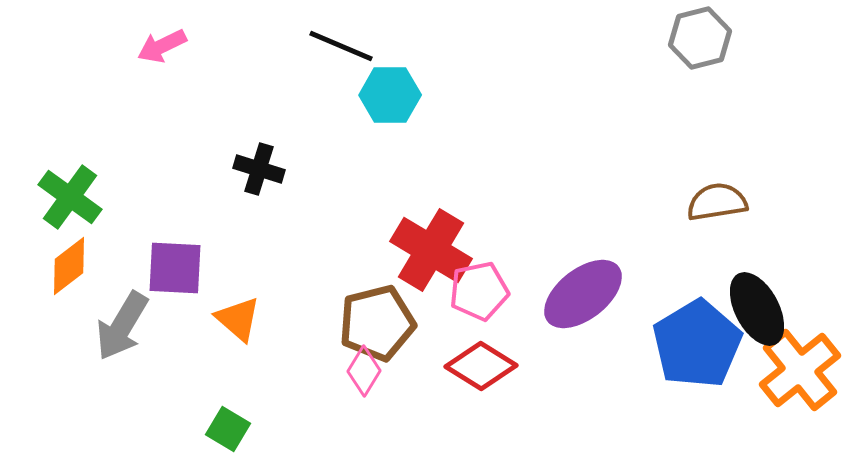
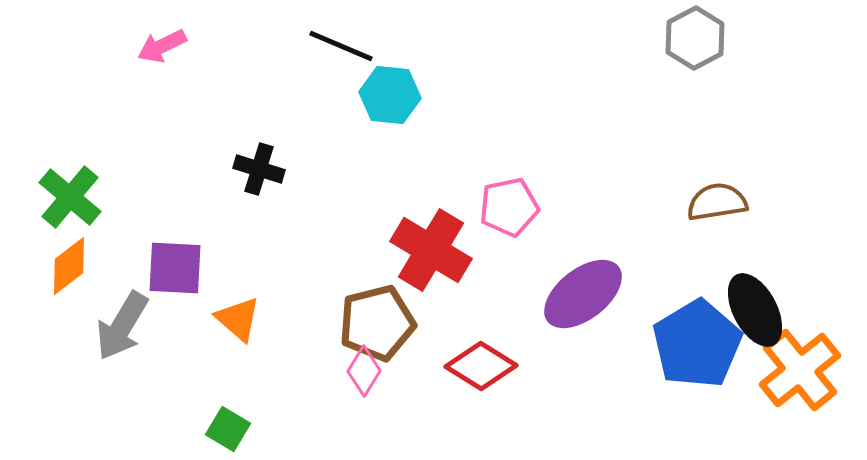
gray hexagon: moved 5 px left; rotated 14 degrees counterclockwise
cyan hexagon: rotated 6 degrees clockwise
green cross: rotated 4 degrees clockwise
pink pentagon: moved 30 px right, 84 px up
black ellipse: moved 2 px left, 1 px down
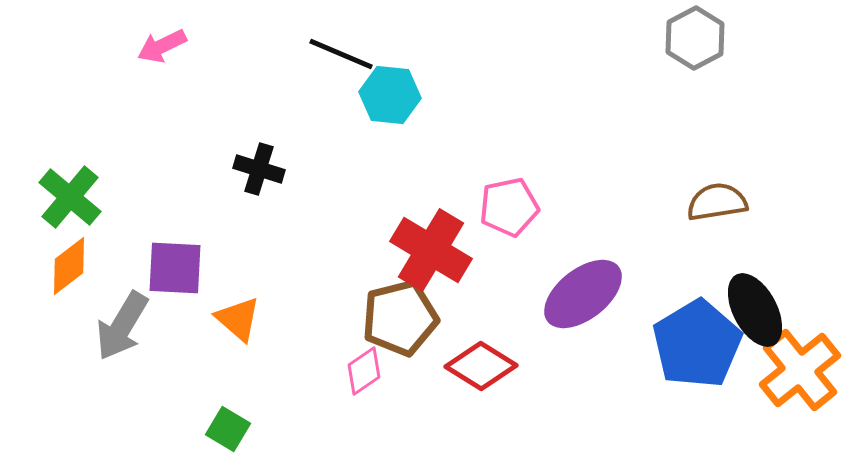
black line: moved 8 px down
brown pentagon: moved 23 px right, 5 px up
pink diamond: rotated 24 degrees clockwise
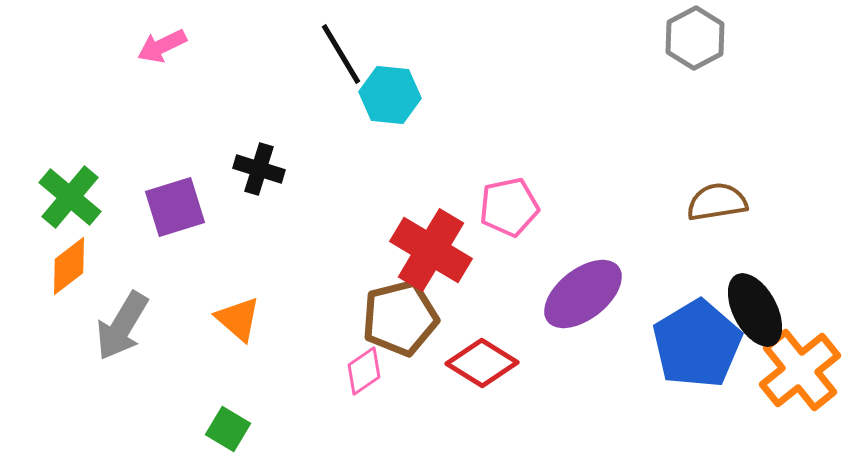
black line: rotated 36 degrees clockwise
purple square: moved 61 px up; rotated 20 degrees counterclockwise
red diamond: moved 1 px right, 3 px up
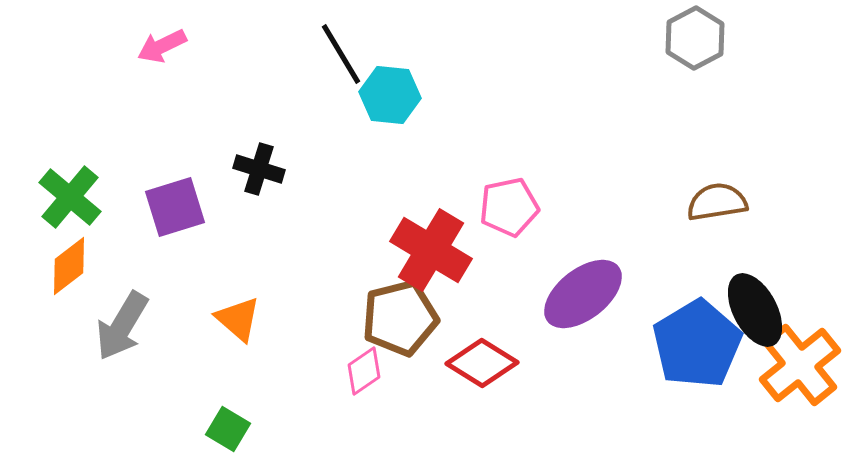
orange cross: moved 5 px up
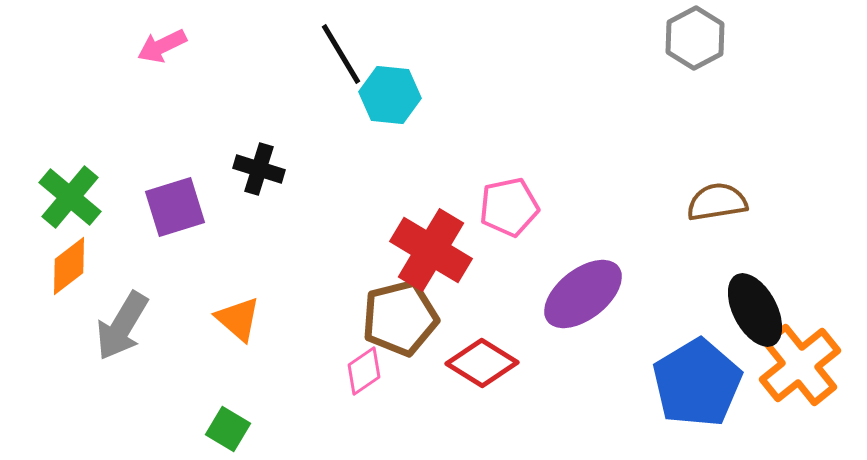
blue pentagon: moved 39 px down
